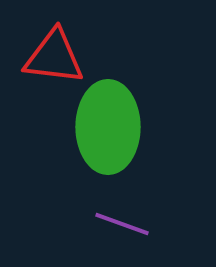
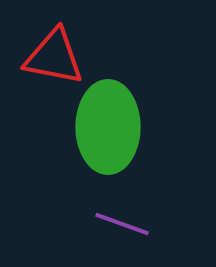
red triangle: rotated 4 degrees clockwise
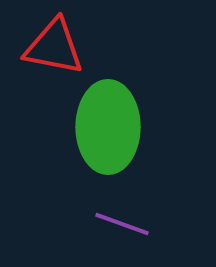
red triangle: moved 10 px up
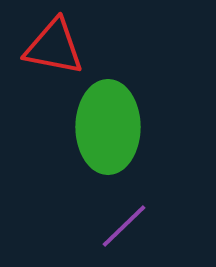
purple line: moved 2 px right, 2 px down; rotated 64 degrees counterclockwise
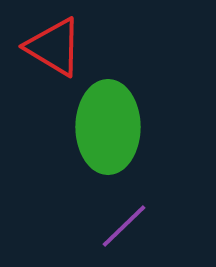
red triangle: rotated 20 degrees clockwise
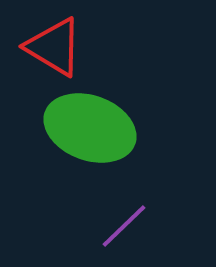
green ellipse: moved 18 px left, 1 px down; rotated 70 degrees counterclockwise
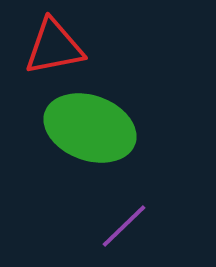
red triangle: rotated 42 degrees counterclockwise
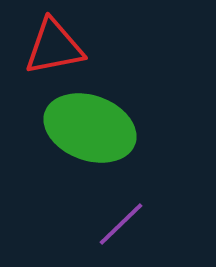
purple line: moved 3 px left, 2 px up
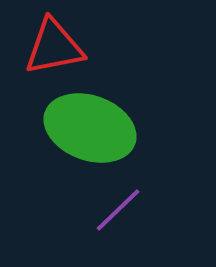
purple line: moved 3 px left, 14 px up
